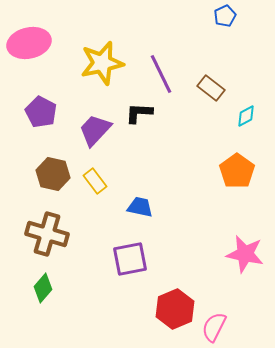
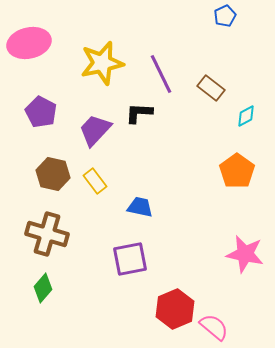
pink semicircle: rotated 104 degrees clockwise
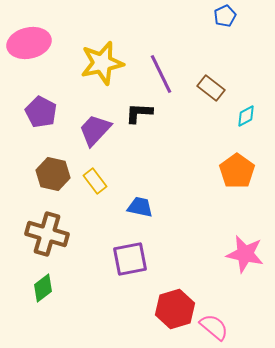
green diamond: rotated 12 degrees clockwise
red hexagon: rotated 6 degrees clockwise
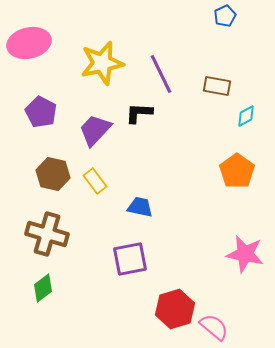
brown rectangle: moved 6 px right, 2 px up; rotated 28 degrees counterclockwise
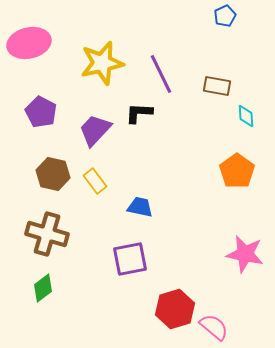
cyan diamond: rotated 65 degrees counterclockwise
